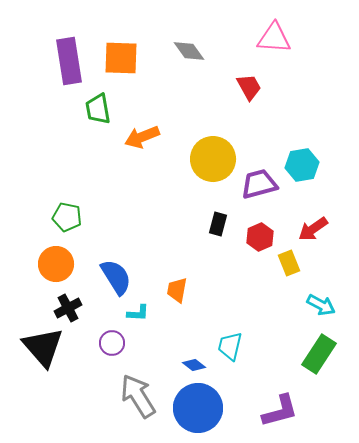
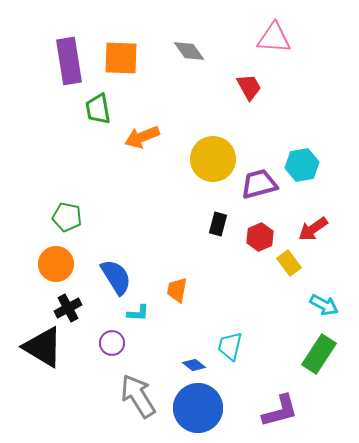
yellow rectangle: rotated 15 degrees counterclockwise
cyan arrow: moved 3 px right
black triangle: rotated 18 degrees counterclockwise
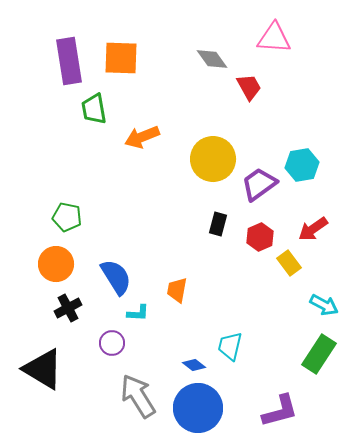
gray diamond: moved 23 px right, 8 px down
green trapezoid: moved 4 px left
purple trapezoid: rotated 21 degrees counterclockwise
black triangle: moved 22 px down
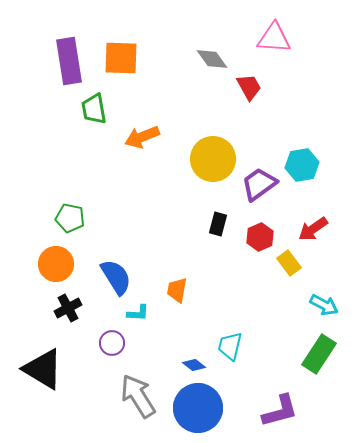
green pentagon: moved 3 px right, 1 px down
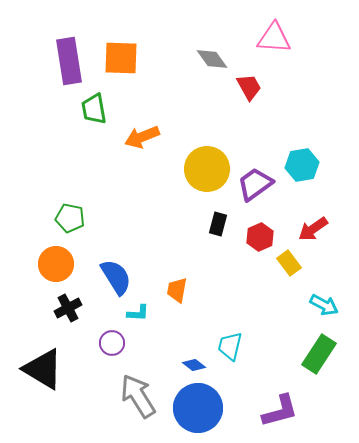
yellow circle: moved 6 px left, 10 px down
purple trapezoid: moved 4 px left
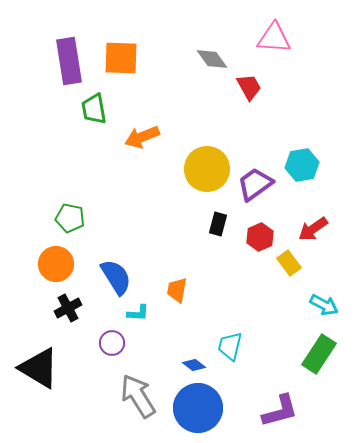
black triangle: moved 4 px left, 1 px up
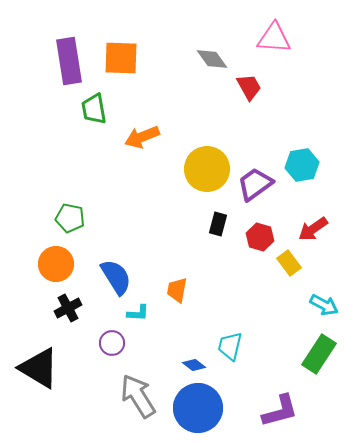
red hexagon: rotated 20 degrees counterclockwise
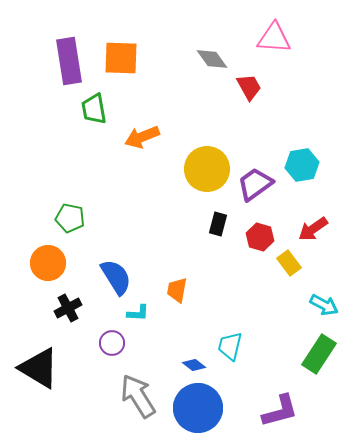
orange circle: moved 8 px left, 1 px up
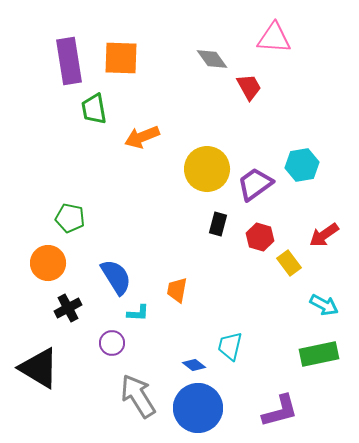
red arrow: moved 11 px right, 6 px down
green rectangle: rotated 45 degrees clockwise
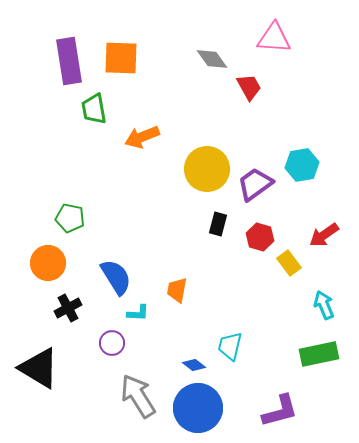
cyan arrow: rotated 140 degrees counterclockwise
